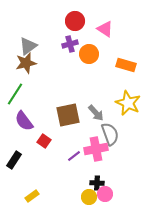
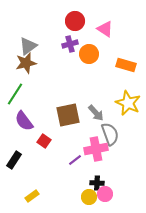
purple line: moved 1 px right, 4 px down
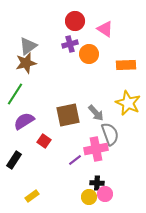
orange rectangle: rotated 18 degrees counterclockwise
purple semicircle: rotated 95 degrees clockwise
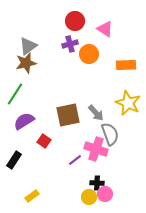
pink cross: rotated 30 degrees clockwise
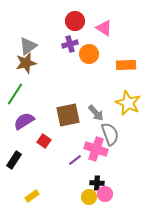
pink triangle: moved 1 px left, 1 px up
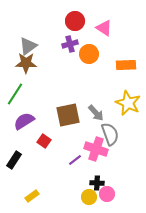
brown star: rotated 15 degrees clockwise
pink circle: moved 2 px right
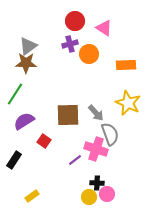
brown square: rotated 10 degrees clockwise
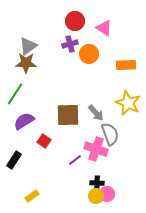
yellow circle: moved 7 px right, 1 px up
